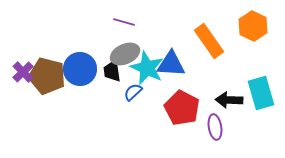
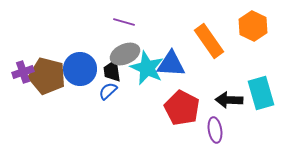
purple cross: rotated 25 degrees clockwise
blue semicircle: moved 25 px left, 1 px up
purple ellipse: moved 3 px down
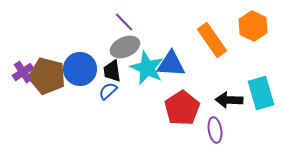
purple line: rotated 30 degrees clockwise
orange rectangle: moved 3 px right, 1 px up
gray ellipse: moved 7 px up
purple cross: rotated 15 degrees counterclockwise
red pentagon: rotated 12 degrees clockwise
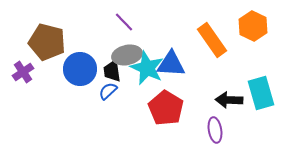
gray ellipse: moved 2 px right, 8 px down; rotated 12 degrees clockwise
brown pentagon: moved 34 px up
red pentagon: moved 16 px left; rotated 8 degrees counterclockwise
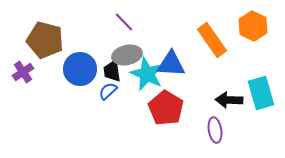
brown pentagon: moved 2 px left, 2 px up
cyan star: moved 6 px down
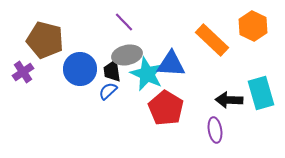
orange rectangle: rotated 12 degrees counterclockwise
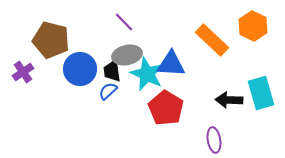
brown pentagon: moved 6 px right
purple ellipse: moved 1 px left, 10 px down
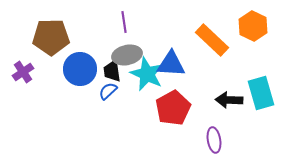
purple line: rotated 35 degrees clockwise
brown pentagon: moved 3 px up; rotated 15 degrees counterclockwise
red pentagon: moved 7 px right; rotated 12 degrees clockwise
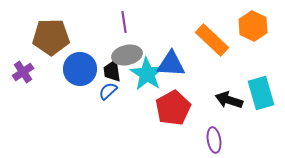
cyan star: rotated 8 degrees clockwise
black arrow: rotated 16 degrees clockwise
